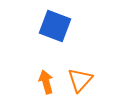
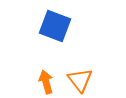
orange triangle: rotated 20 degrees counterclockwise
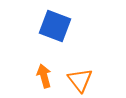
orange arrow: moved 2 px left, 6 px up
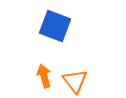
orange triangle: moved 5 px left, 1 px down
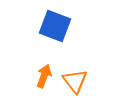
orange arrow: rotated 35 degrees clockwise
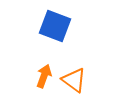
orange triangle: moved 1 px left, 1 px up; rotated 16 degrees counterclockwise
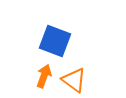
blue square: moved 15 px down
